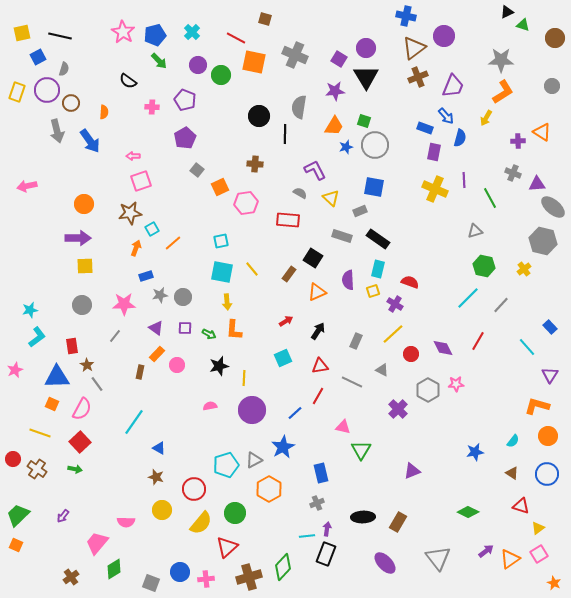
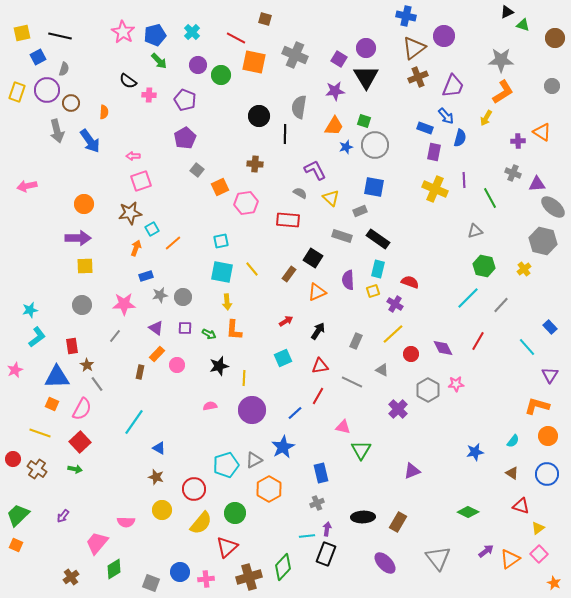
pink cross at (152, 107): moved 3 px left, 12 px up
pink square at (539, 554): rotated 12 degrees counterclockwise
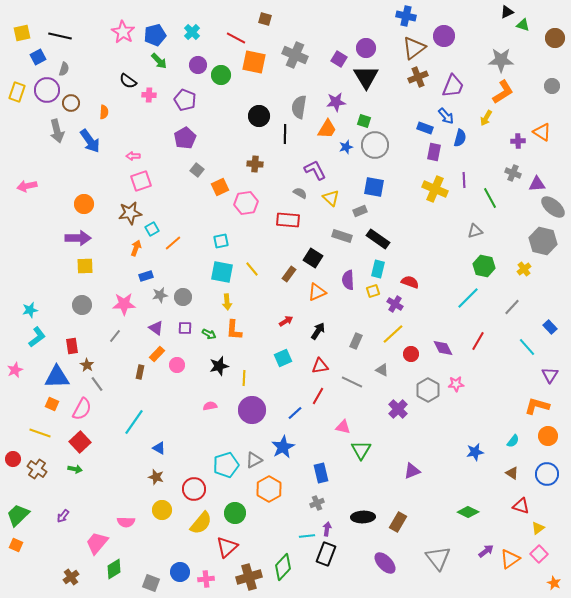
purple star at (335, 91): moved 1 px right, 11 px down
orange trapezoid at (334, 126): moved 7 px left, 3 px down
gray line at (501, 305): moved 11 px right, 2 px down
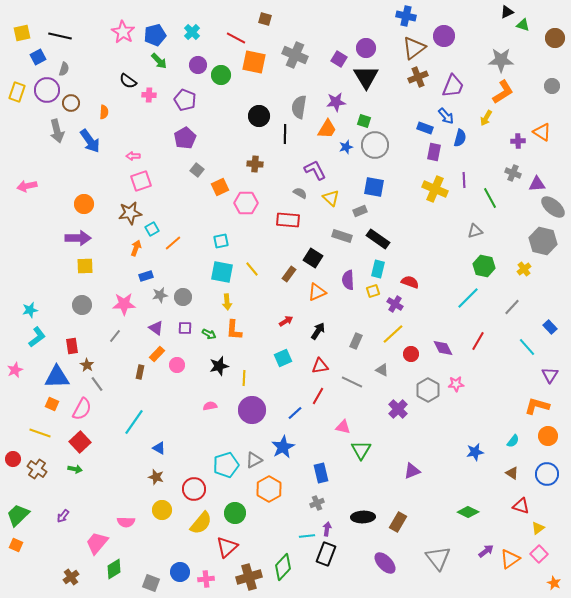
pink hexagon at (246, 203): rotated 10 degrees clockwise
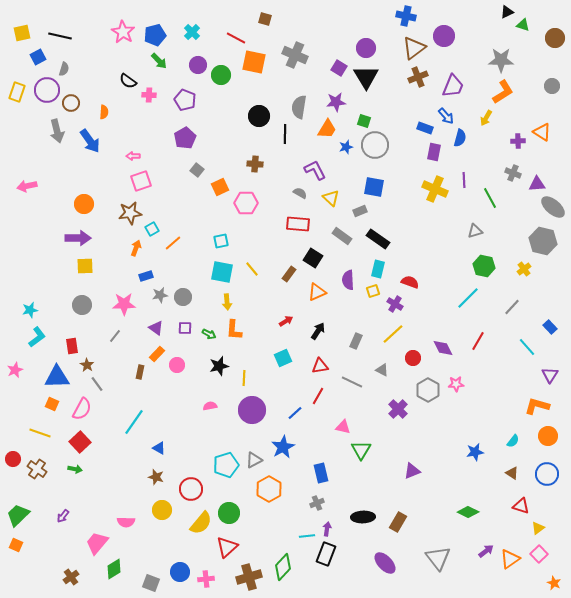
purple square at (339, 59): moved 9 px down
red rectangle at (288, 220): moved 10 px right, 4 px down
gray rectangle at (342, 236): rotated 18 degrees clockwise
red circle at (411, 354): moved 2 px right, 4 px down
red circle at (194, 489): moved 3 px left
green circle at (235, 513): moved 6 px left
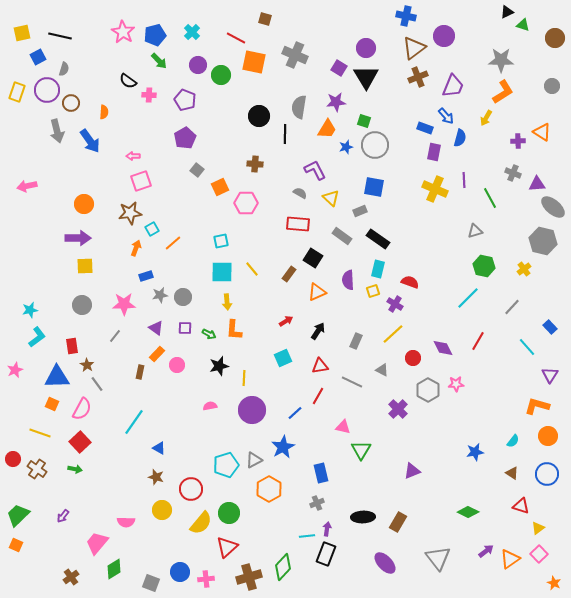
cyan square at (222, 272): rotated 10 degrees counterclockwise
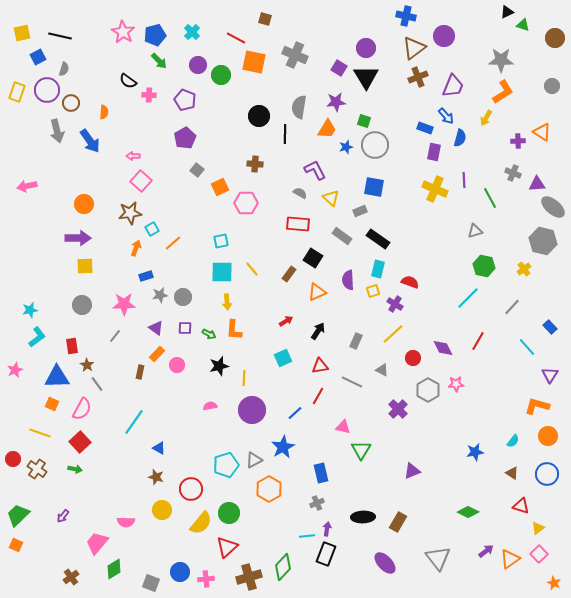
pink square at (141, 181): rotated 30 degrees counterclockwise
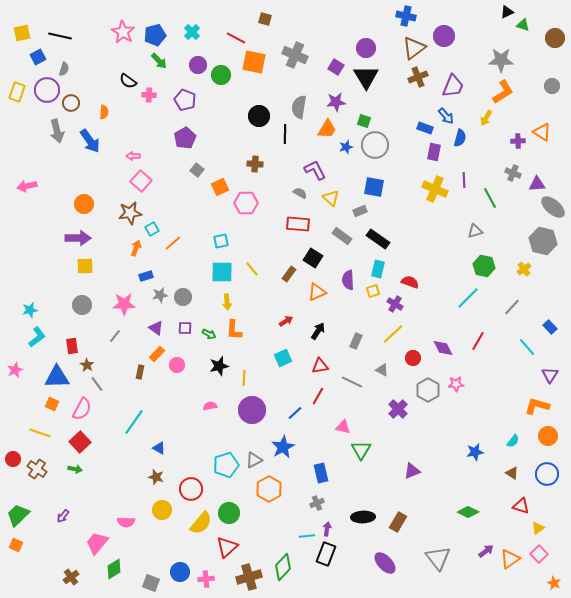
purple square at (339, 68): moved 3 px left, 1 px up
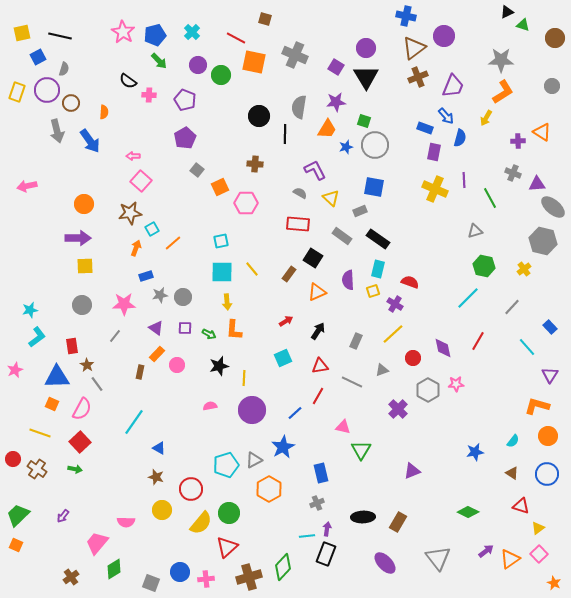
purple diamond at (443, 348): rotated 15 degrees clockwise
gray triangle at (382, 370): rotated 48 degrees counterclockwise
